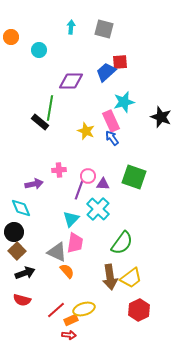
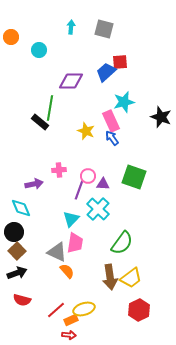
black arrow: moved 8 px left
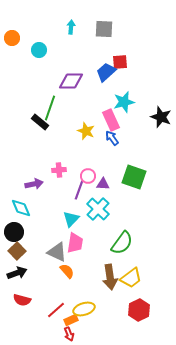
gray square: rotated 12 degrees counterclockwise
orange circle: moved 1 px right, 1 px down
green line: rotated 10 degrees clockwise
pink rectangle: moved 1 px up
red arrow: moved 1 px up; rotated 64 degrees clockwise
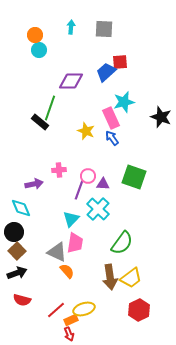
orange circle: moved 23 px right, 3 px up
pink rectangle: moved 2 px up
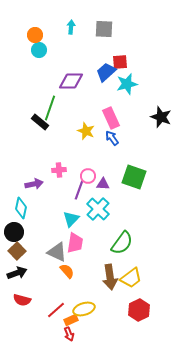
cyan star: moved 3 px right, 18 px up
cyan diamond: rotated 35 degrees clockwise
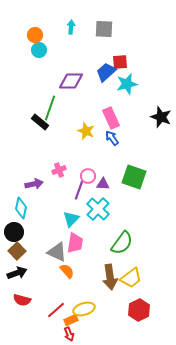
pink cross: rotated 16 degrees counterclockwise
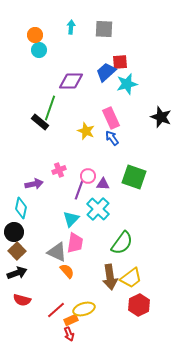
red hexagon: moved 5 px up
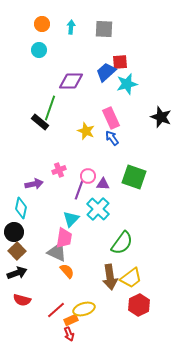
orange circle: moved 7 px right, 11 px up
pink trapezoid: moved 11 px left, 5 px up
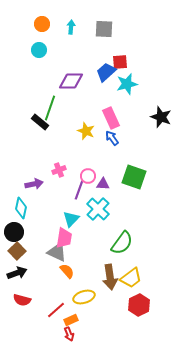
yellow ellipse: moved 12 px up
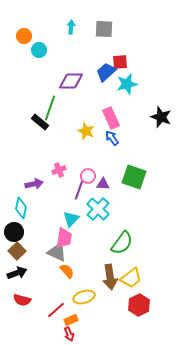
orange circle: moved 18 px left, 12 px down
